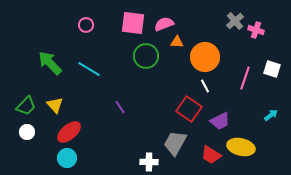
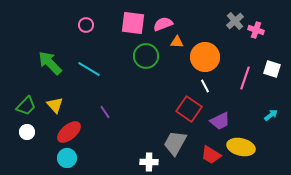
pink semicircle: moved 1 px left
purple line: moved 15 px left, 5 px down
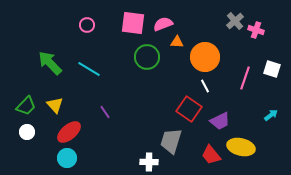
pink circle: moved 1 px right
green circle: moved 1 px right, 1 px down
gray trapezoid: moved 4 px left, 2 px up; rotated 12 degrees counterclockwise
red trapezoid: rotated 20 degrees clockwise
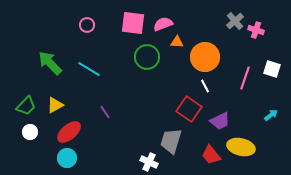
yellow triangle: rotated 42 degrees clockwise
white circle: moved 3 px right
white cross: rotated 24 degrees clockwise
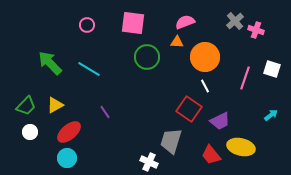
pink semicircle: moved 22 px right, 2 px up
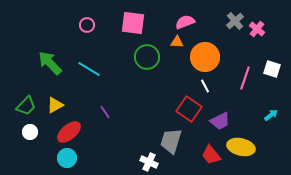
pink cross: moved 1 px right, 1 px up; rotated 21 degrees clockwise
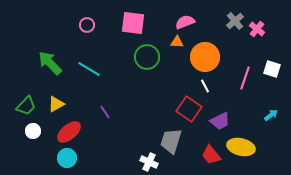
yellow triangle: moved 1 px right, 1 px up
white circle: moved 3 px right, 1 px up
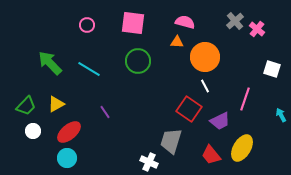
pink semicircle: rotated 36 degrees clockwise
green circle: moved 9 px left, 4 px down
pink line: moved 21 px down
cyan arrow: moved 10 px right; rotated 80 degrees counterclockwise
yellow ellipse: moved 1 px right, 1 px down; rotated 72 degrees counterclockwise
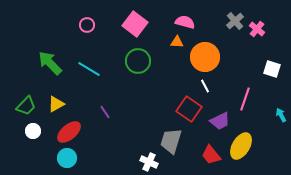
pink square: moved 2 px right, 1 px down; rotated 30 degrees clockwise
yellow ellipse: moved 1 px left, 2 px up
